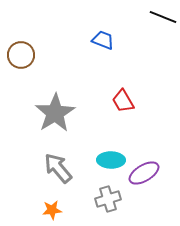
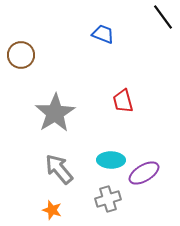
black line: rotated 32 degrees clockwise
blue trapezoid: moved 6 px up
red trapezoid: rotated 15 degrees clockwise
gray arrow: moved 1 px right, 1 px down
orange star: rotated 24 degrees clockwise
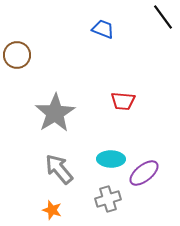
blue trapezoid: moved 5 px up
brown circle: moved 4 px left
red trapezoid: rotated 70 degrees counterclockwise
cyan ellipse: moved 1 px up
purple ellipse: rotated 8 degrees counterclockwise
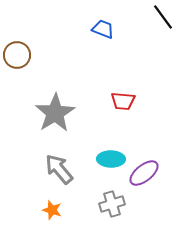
gray cross: moved 4 px right, 5 px down
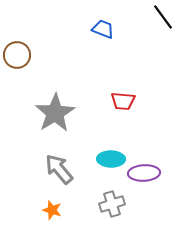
purple ellipse: rotated 36 degrees clockwise
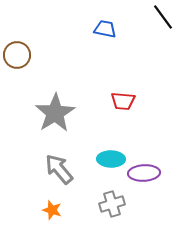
blue trapezoid: moved 2 px right; rotated 10 degrees counterclockwise
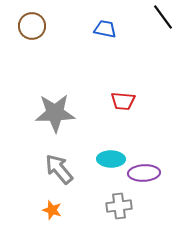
brown circle: moved 15 px right, 29 px up
gray star: rotated 30 degrees clockwise
gray cross: moved 7 px right, 2 px down; rotated 10 degrees clockwise
